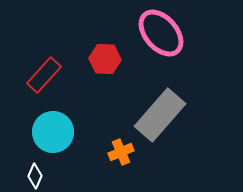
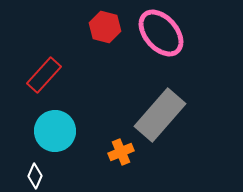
red hexagon: moved 32 px up; rotated 12 degrees clockwise
cyan circle: moved 2 px right, 1 px up
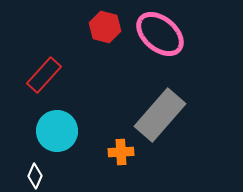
pink ellipse: moved 1 px left, 1 px down; rotated 9 degrees counterclockwise
cyan circle: moved 2 px right
orange cross: rotated 20 degrees clockwise
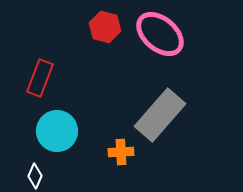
red rectangle: moved 4 px left, 3 px down; rotated 21 degrees counterclockwise
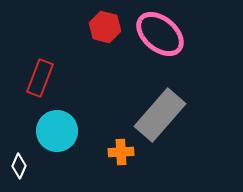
white diamond: moved 16 px left, 10 px up
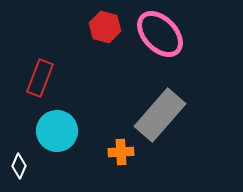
pink ellipse: rotated 6 degrees clockwise
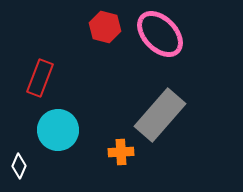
cyan circle: moved 1 px right, 1 px up
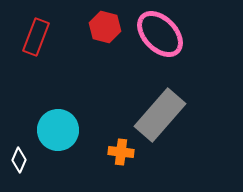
red rectangle: moved 4 px left, 41 px up
orange cross: rotated 10 degrees clockwise
white diamond: moved 6 px up
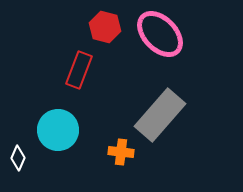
red rectangle: moved 43 px right, 33 px down
white diamond: moved 1 px left, 2 px up
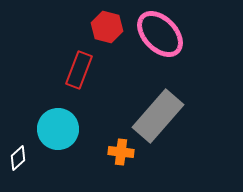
red hexagon: moved 2 px right
gray rectangle: moved 2 px left, 1 px down
cyan circle: moved 1 px up
white diamond: rotated 25 degrees clockwise
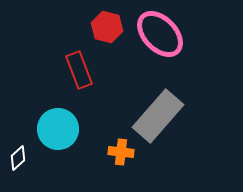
red rectangle: rotated 42 degrees counterclockwise
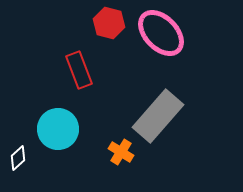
red hexagon: moved 2 px right, 4 px up
pink ellipse: moved 1 px right, 1 px up
orange cross: rotated 25 degrees clockwise
